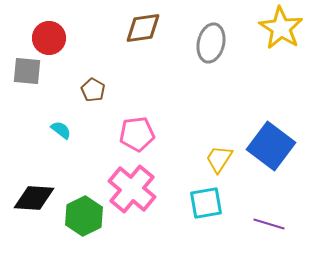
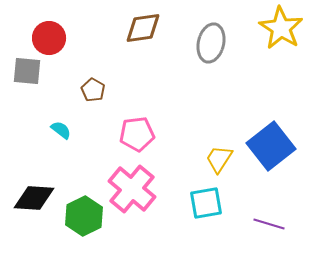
blue square: rotated 15 degrees clockwise
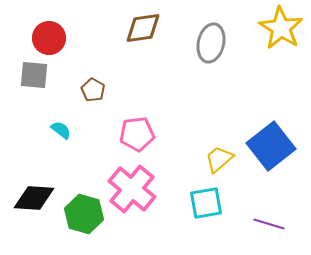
gray square: moved 7 px right, 4 px down
yellow trapezoid: rotated 16 degrees clockwise
green hexagon: moved 2 px up; rotated 18 degrees counterclockwise
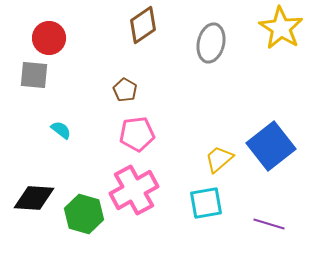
brown diamond: moved 3 px up; rotated 27 degrees counterclockwise
brown pentagon: moved 32 px right
pink cross: moved 2 px right, 1 px down; rotated 21 degrees clockwise
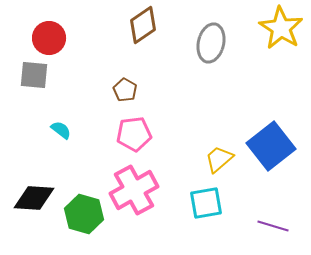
pink pentagon: moved 3 px left
purple line: moved 4 px right, 2 px down
